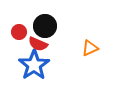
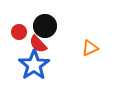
red semicircle: rotated 24 degrees clockwise
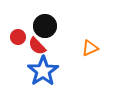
red circle: moved 1 px left, 5 px down
red semicircle: moved 1 px left, 2 px down
blue star: moved 9 px right, 6 px down
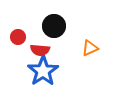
black circle: moved 9 px right
red semicircle: moved 3 px right, 4 px down; rotated 42 degrees counterclockwise
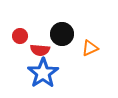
black circle: moved 8 px right, 8 px down
red circle: moved 2 px right, 1 px up
blue star: moved 2 px down
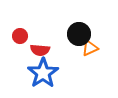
black circle: moved 17 px right
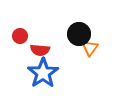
orange triangle: rotated 30 degrees counterclockwise
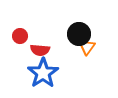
orange triangle: moved 3 px left, 1 px up
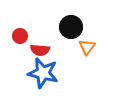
black circle: moved 8 px left, 7 px up
blue star: rotated 24 degrees counterclockwise
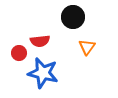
black circle: moved 2 px right, 10 px up
red circle: moved 1 px left, 17 px down
red semicircle: moved 9 px up; rotated 12 degrees counterclockwise
